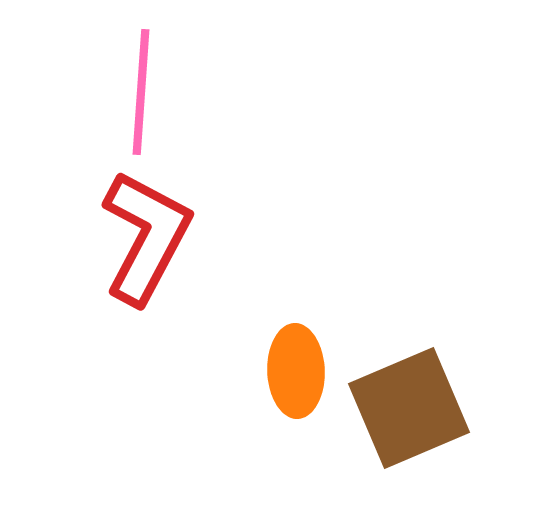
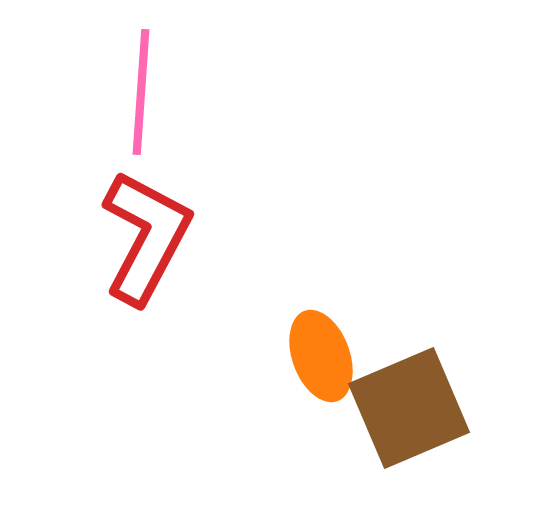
orange ellipse: moved 25 px right, 15 px up; rotated 18 degrees counterclockwise
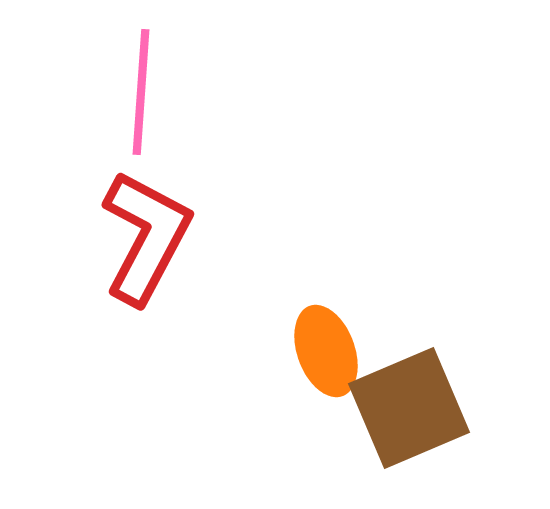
orange ellipse: moved 5 px right, 5 px up
